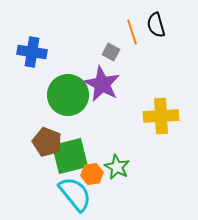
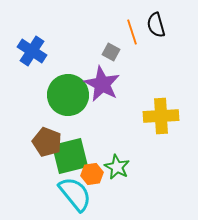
blue cross: moved 1 px up; rotated 24 degrees clockwise
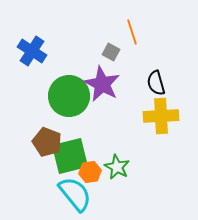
black semicircle: moved 58 px down
green circle: moved 1 px right, 1 px down
orange hexagon: moved 2 px left, 2 px up
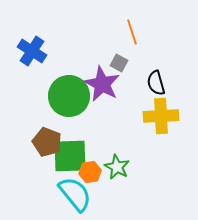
gray square: moved 8 px right, 11 px down
green square: rotated 12 degrees clockwise
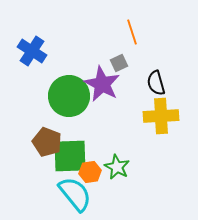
gray square: rotated 36 degrees clockwise
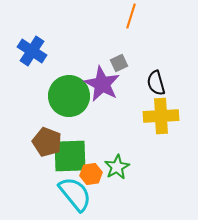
orange line: moved 1 px left, 16 px up; rotated 35 degrees clockwise
green star: rotated 15 degrees clockwise
orange hexagon: moved 1 px right, 2 px down
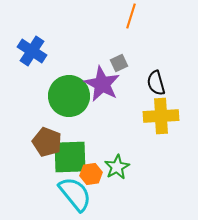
green square: moved 1 px down
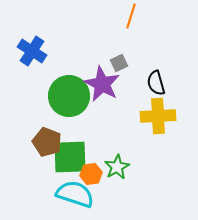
yellow cross: moved 3 px left
cyan semicircle: rotated 33 degrees counterclockwise
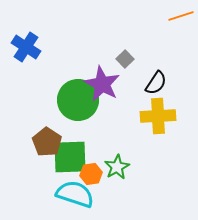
orange line: moved 50 px right; rotated 55 degrees clockwise
blue cross: moved 6 px left, 4 px up
gray square: moved 6 px right, 4 px up; rotated 18 degrees counterclockwise
black semicircle: rotated 130 degrees counterclockwise
green circle: moved 9 px right, 4 px down
brown pentagon: rotated 12 degrees clockwise
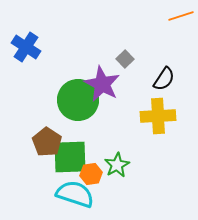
black semicircle: moved 8 px right, 4 px up
green star: moved 2 px up
